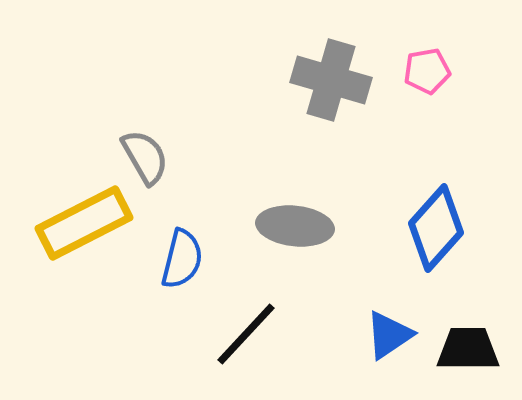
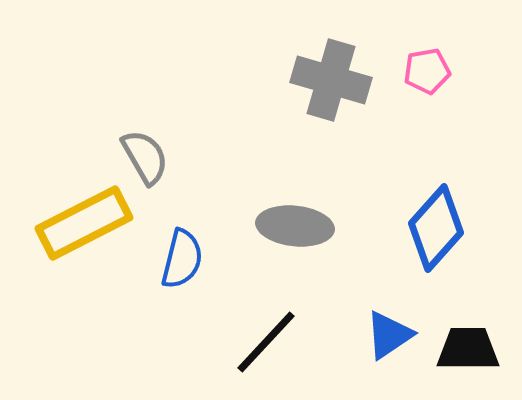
black line: moved 20 px right, 8 px down
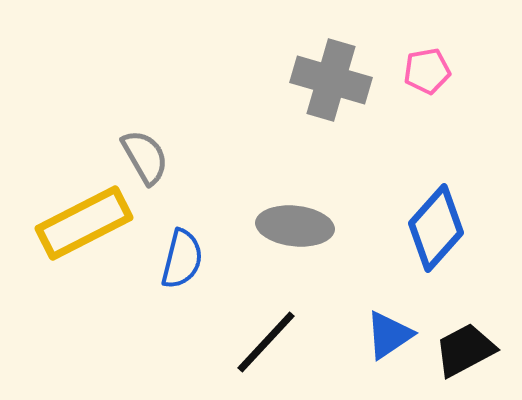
black trapezoid: moved 3 px left, 1 px down; rotated 28 degrees counterclockwise
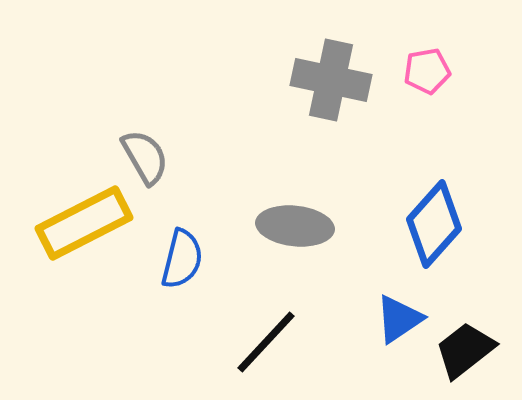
gray cross: rotated 4 degrees counterclockwise
blue diamond: moved 2 px left, 4 px up
blue triangle: moved 10 px right, 16 px up
black trapezoid: rotated 10 degrees counterclockwise
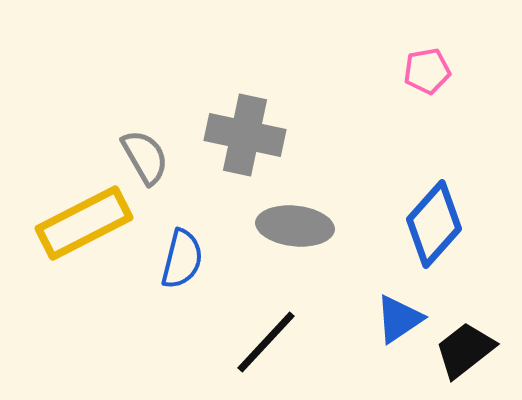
gray cross: moved 86 px left, 55 px down
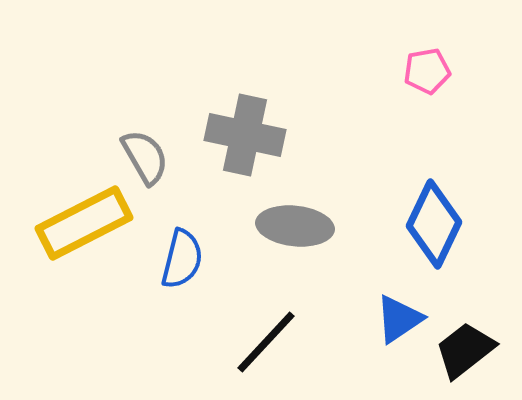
blue diamond: rotated 16 degrees counterclockwise
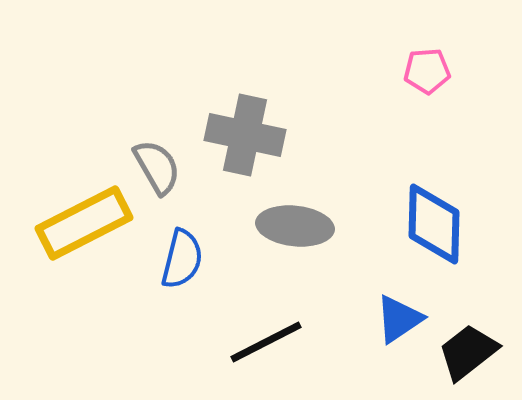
pink pentagon: rotated 6 degrees clockwise
gray semicircle: moved 12 px right, 10 px down
blue diamond: rotated 24 degrees counterclockwise
black line: rotated 20 degrees clockwise
black trapezoid: moved 3 px right, 2 px down
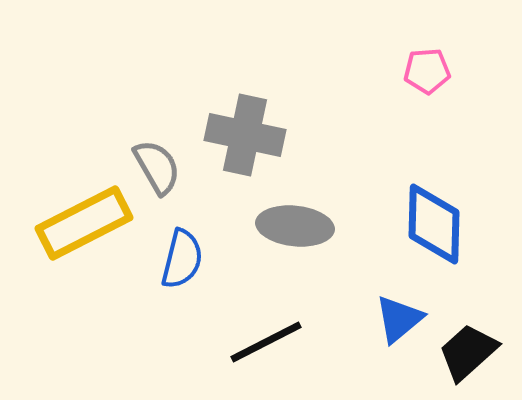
blue triangle: rotated 6 degrees counterclockwise
black trapezoid: rotated 4 degrees counterclockwise
